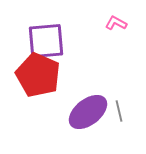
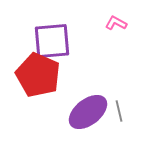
purple square: moved 6 px right
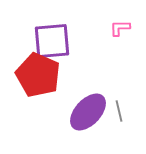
pink L-shape: moved 4 px right, 5 px down; rotated 30 degrees counterclockwise
purple ellipse: rotated 9 degrees counterclockwise
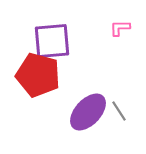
red pentagon: rotated 9 degrees counterclockwise
gray line: rotated 20 degrees counterclockwise
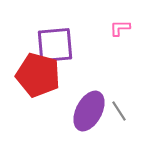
purple square: moved 3 px right, 4 px down
purple ellipse: moved 1 px right, 1 px up; rotated 15 degrees counterclockwise
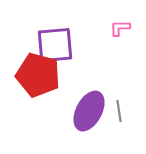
gray line: rotated 25 degrees clockwise
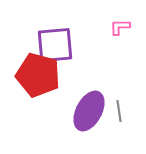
pink L-shape: moved 1 px up
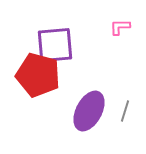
gray line: moved 6 px right; rotated 25 degrees clockwise
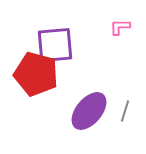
red pentagon: moved 2 px left, 1 px up
purple ellipse: rotated 12 degrees clockwise
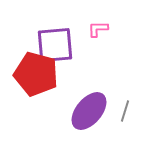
pink L-shape: moved 22 px left, 2 px down
